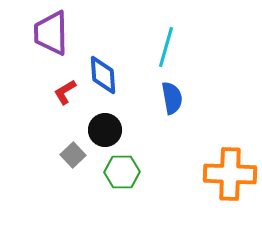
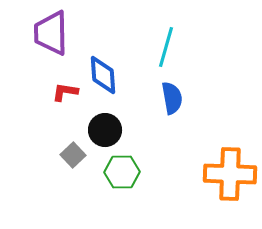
red L-shape: rotated 40 degrees clockwise
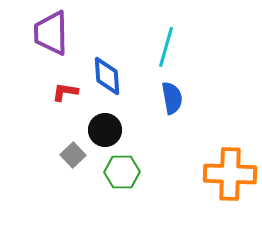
blue diamond: moved 4 px right, 1 px down
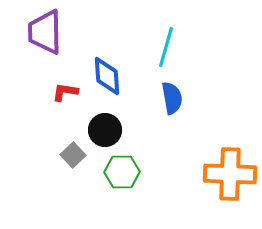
purple trapezoid: moved 6 px left, 1 px up
